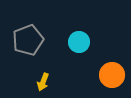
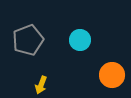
cyan circle: moved 1 px right, 2 px up
yellow arrow: moved 2 px left, 3 px down
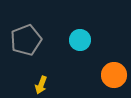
gray pentagon: moved 2 px left
orange circle: moved 2 px right
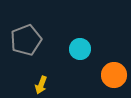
cyan circle: moved 9 px down
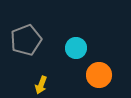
cyan circle: moved 4 px left, 1 px up
orange circle: moved 15 px left
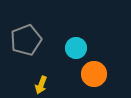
orange circle: moved 5 px left, 1 px up
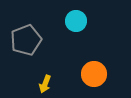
cyan circle: moved 27 px up
yellow arrow: moved 4 px right, 1 px up
